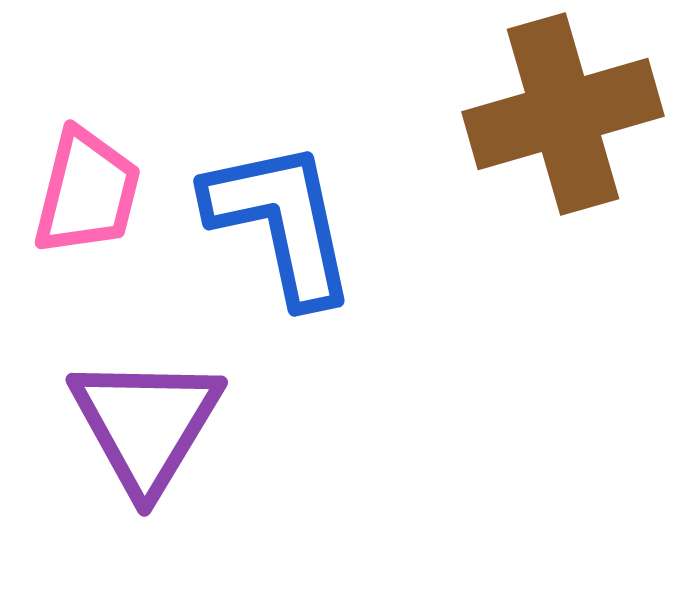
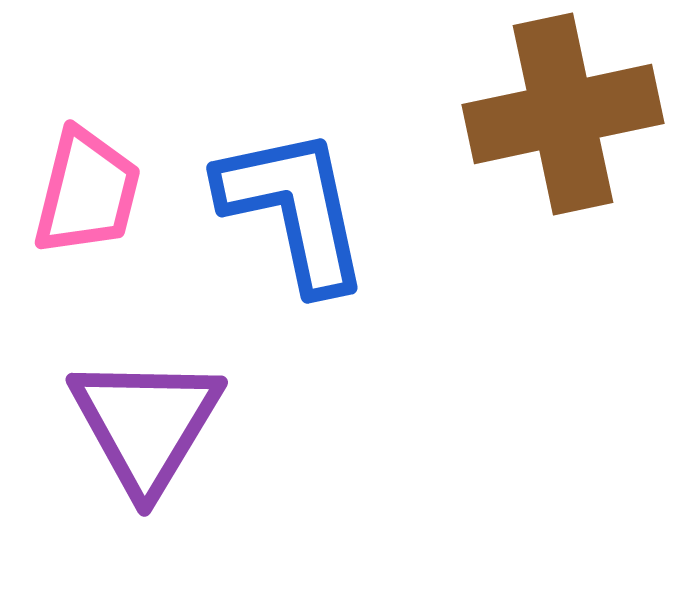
brown cross: rotated 4 degrees clockwise
blue L-shape: moved 13 px right, 13 px up
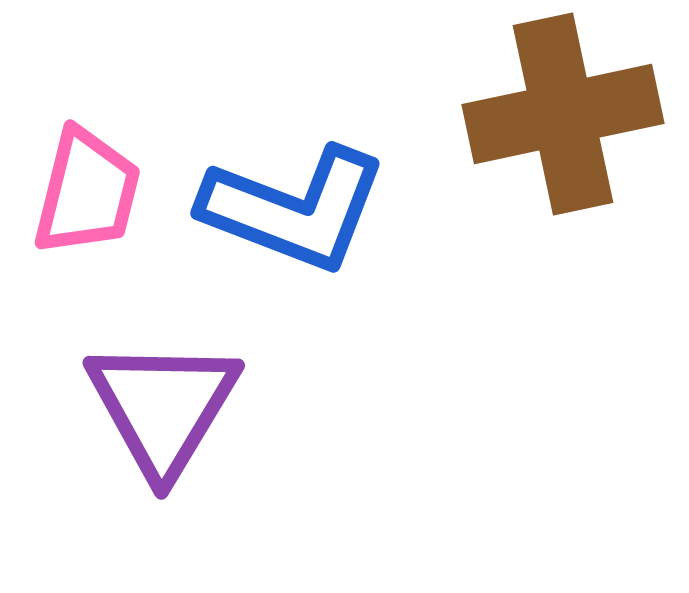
blue L-shape: rotated 123 degrees clockwise
purple triangle: moved 17 px right, 17 px up
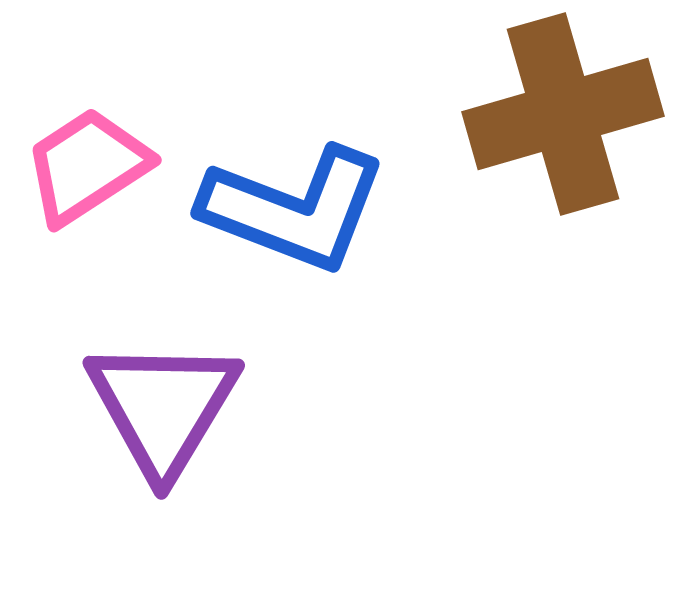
brown cross: rotated 4 degrees counterclockwise
pink trapezoid: moved 26 px up; rotated 137 degrees counterclockwise
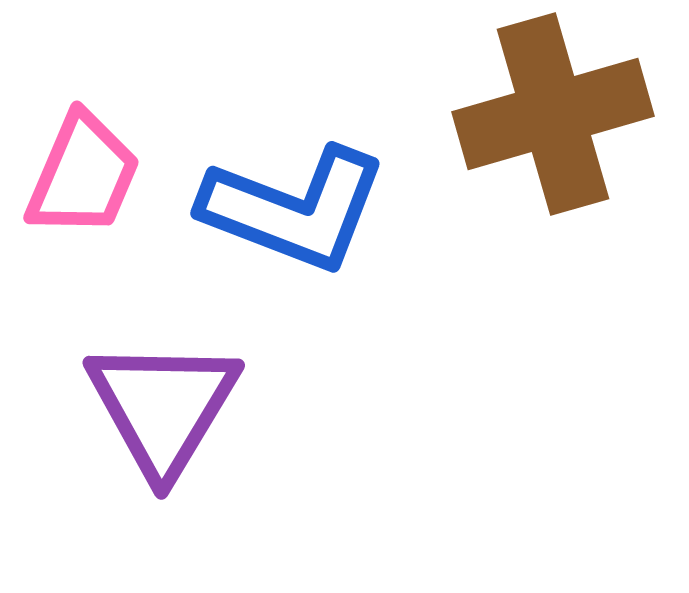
brown cross: moved 10 px left
pink trapezoid: moved 4 px left, 9 px down; rotated 146 degrees clockwise
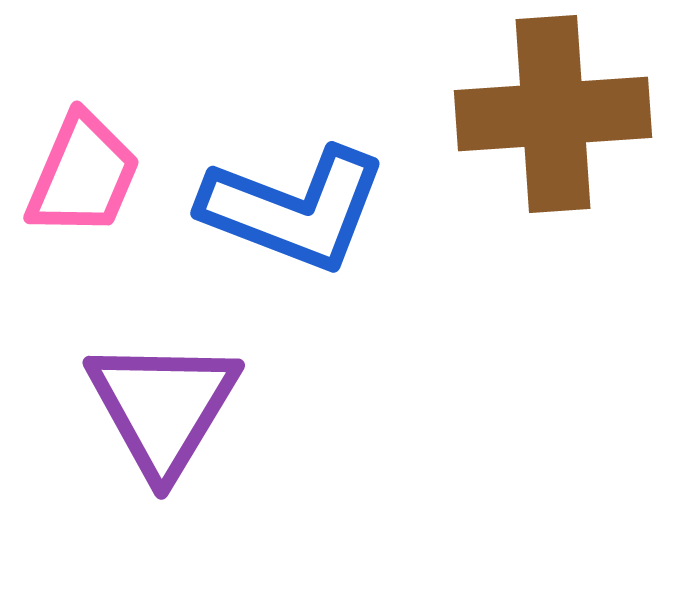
brown cross: rotated 12 degrees clockwise
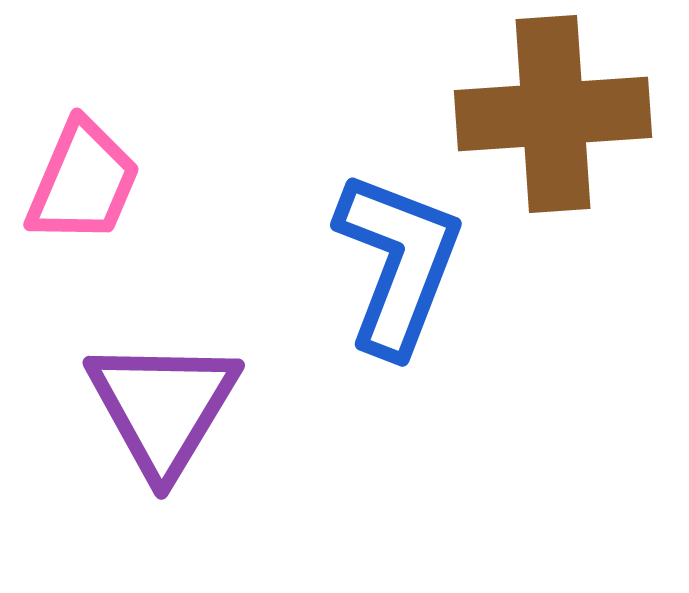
pink trapezoid: moved 7 px down
blue L-shape: moved 104 px right, 54 px down; rotated 90 degrees counterclockwise
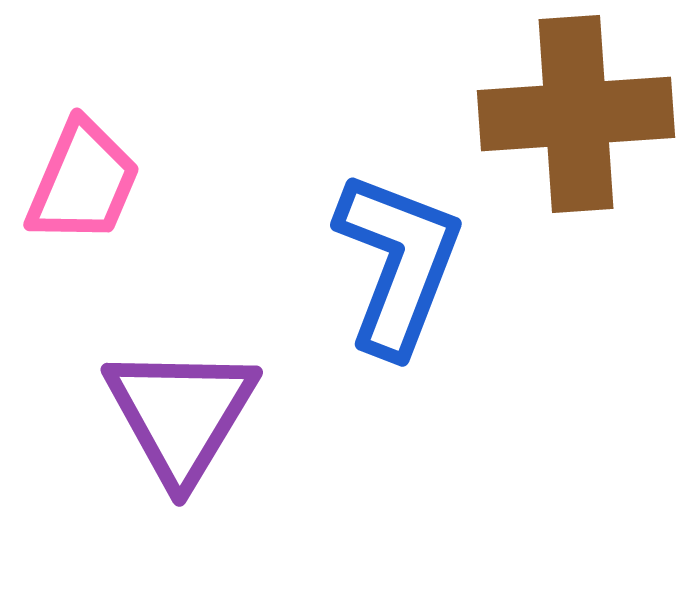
brown cross: moved 23 px right
purple triangle: moved 18 px right, 7 px down
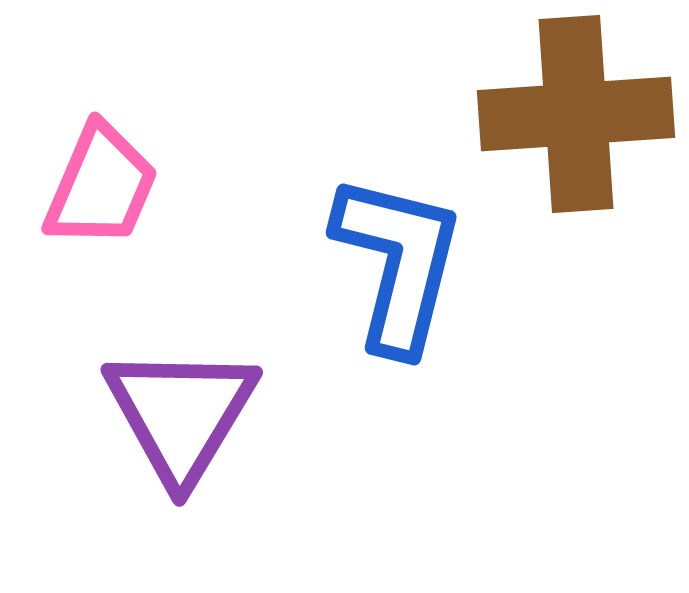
pink trapezoid: moved 18 px right, 4 px down
blue L-shape: rotated 7 degrees counterclockwise
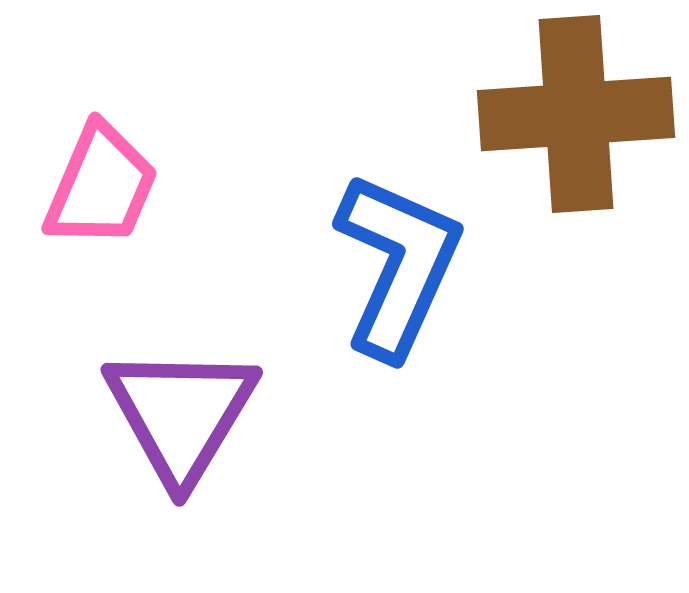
blue L-shape: moved 2 px down; rotated 10 degrees clockwise
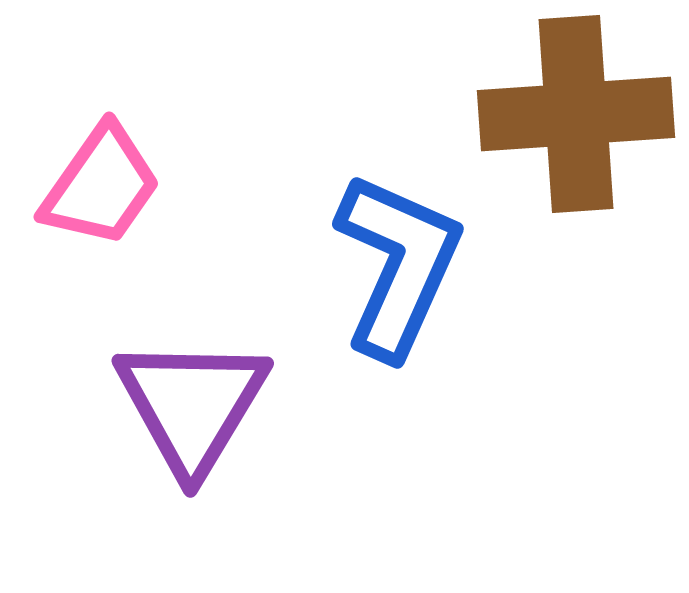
pink trapezoid: rotated 12 degrees clockwise
purple triangle: moved 11 px right, 9 px up
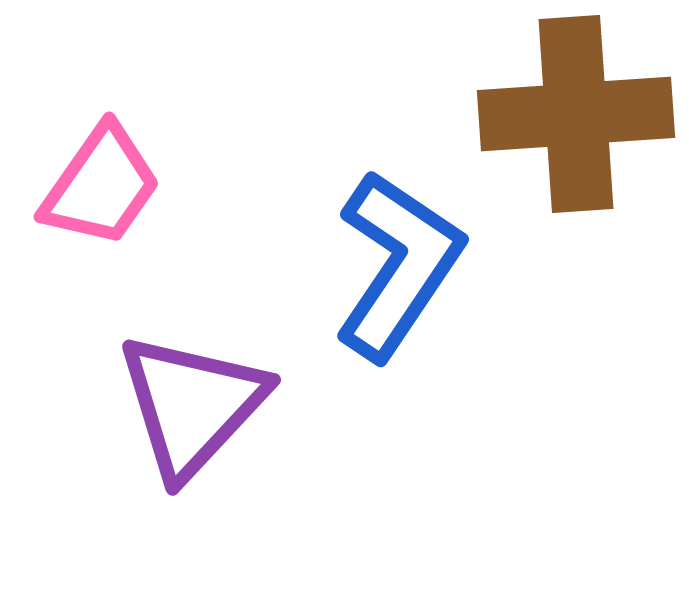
blue L-shape: rotated 10 degrees clockwise
purple triangle: rotated 12 degrees clockwise
